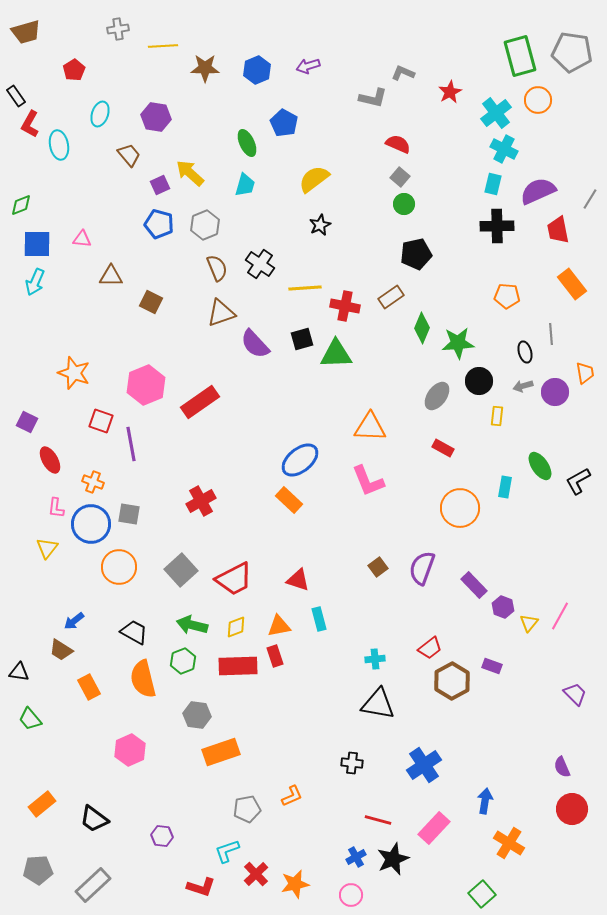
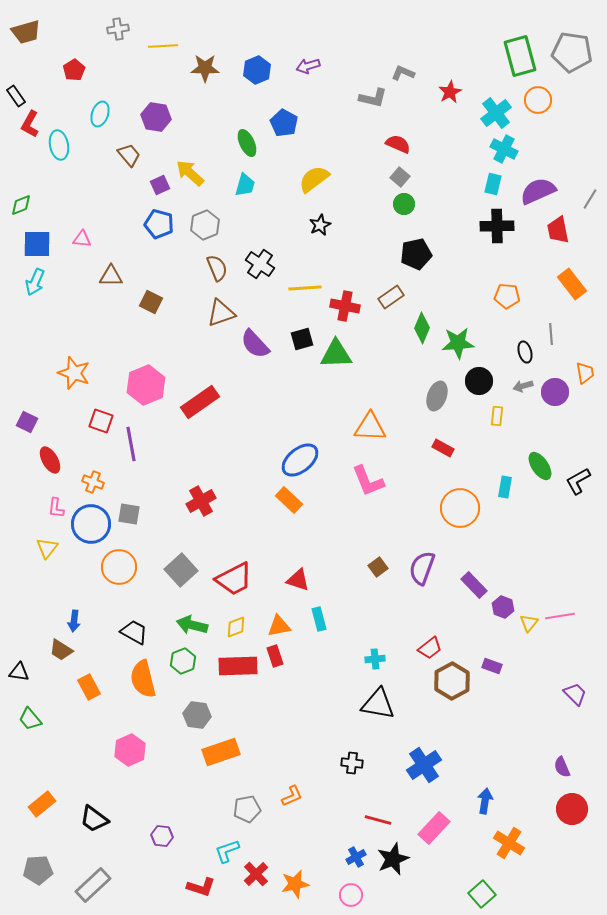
gray ellipse at (437, 396): rotated 16 degrees counterclockwise
pink line at (560, 616): rotated 52 degrees clockwise
blue arrow at (74, 621): rotated 45 degrees counterclockwise
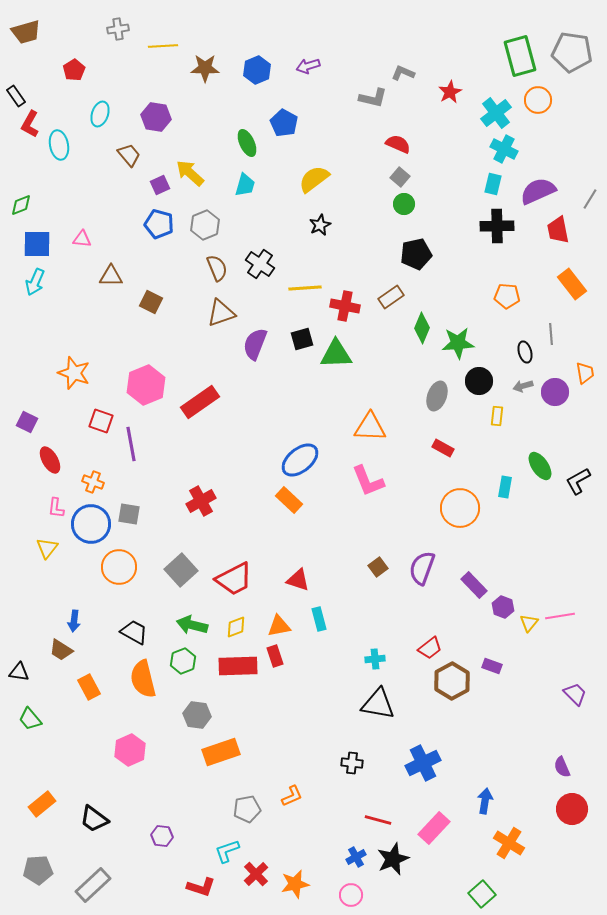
purple semicircle at (255, 344): rotated 64 degrees clockwise
blue cross at (424, 765): moved 1 px left, 2 px up; rotated 8 degrees clockwise
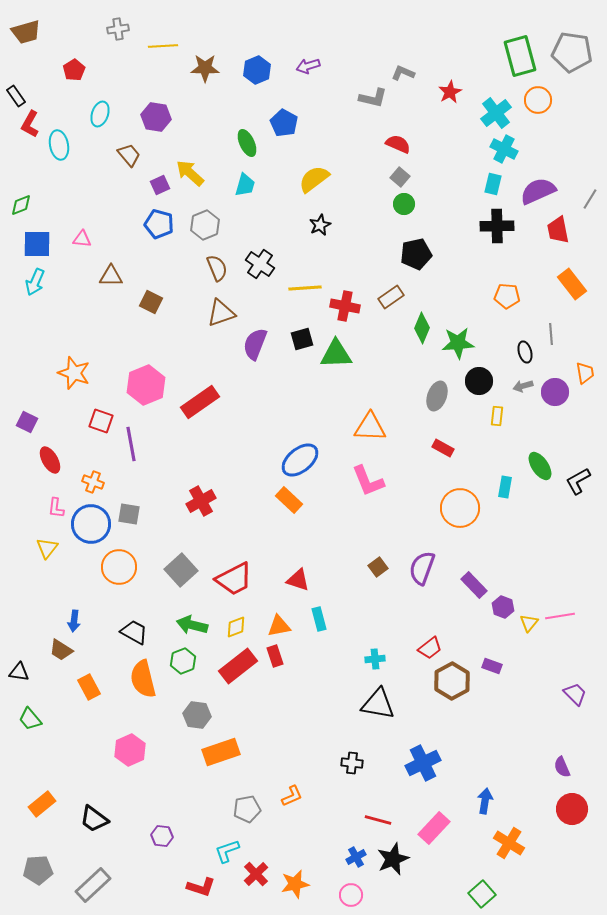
red rectangle at (238, 666): rotated 36 degrees counterclockwise
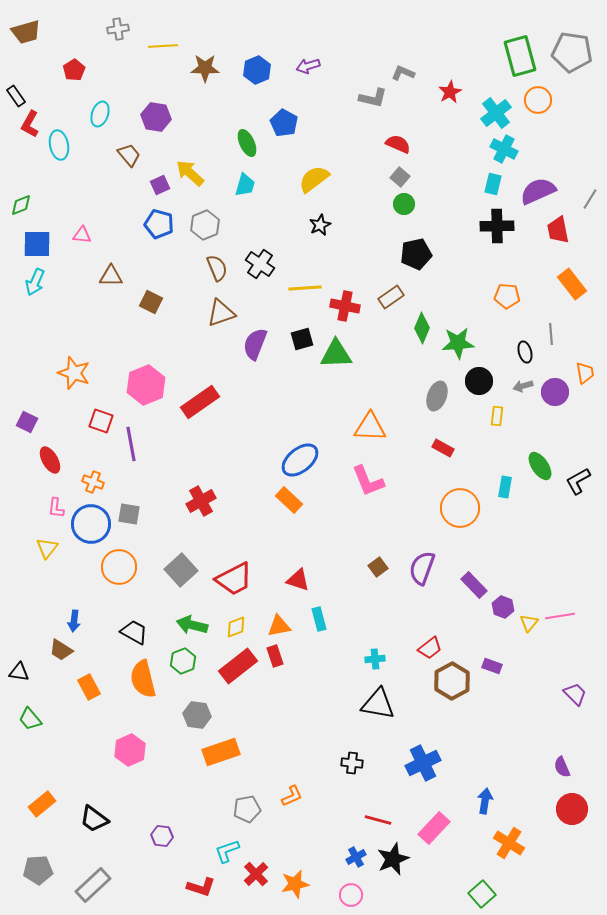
pink triangle at (82, 239): moved 4 px up
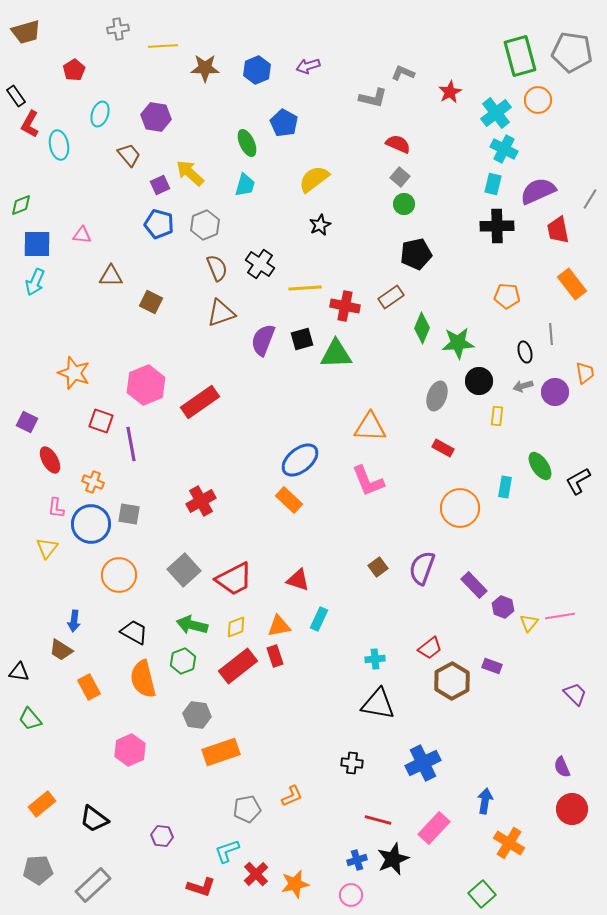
purple semicircle at (255, 344): moved 8 px right, 4 px up
orange circle at (119, 567): moved 8 px down
gray square at (181, 570): moved 3 px right
cyan rectangle at (319, 619): rotated 40 degrees clockwise
blue cross at (356, 857): moved 1 px right, 3 px down; rotated 12 degrees clockwise
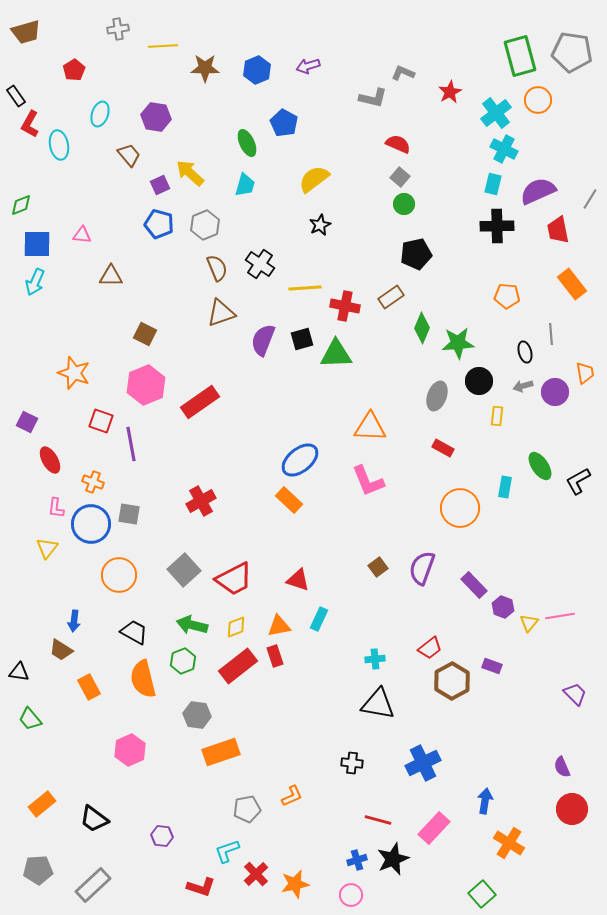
brown square at (151, 302): moved 6 px left, 32 px down
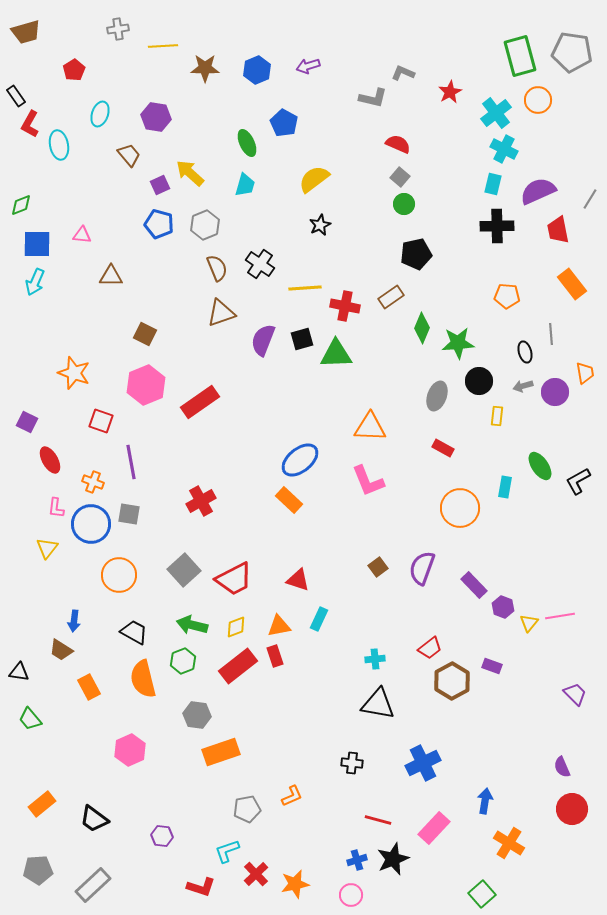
purple line at (131, 444): moved 18 px down
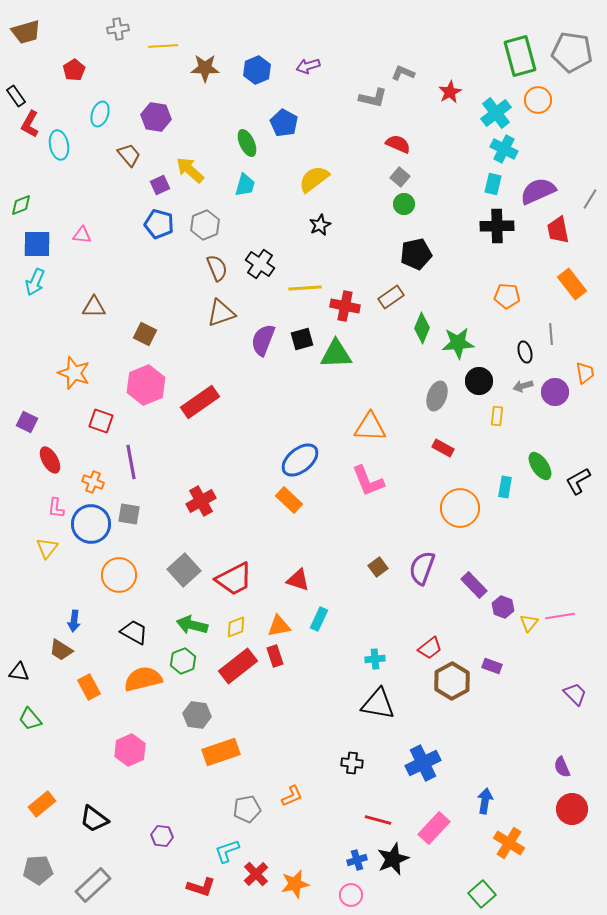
yellow arrow at (190, 173): moved 3 px up
brown triangle at (111, 276): moved 17 px left, 31 px down
orange semicircle at (143, 679): rotated 90 degrees clockwise
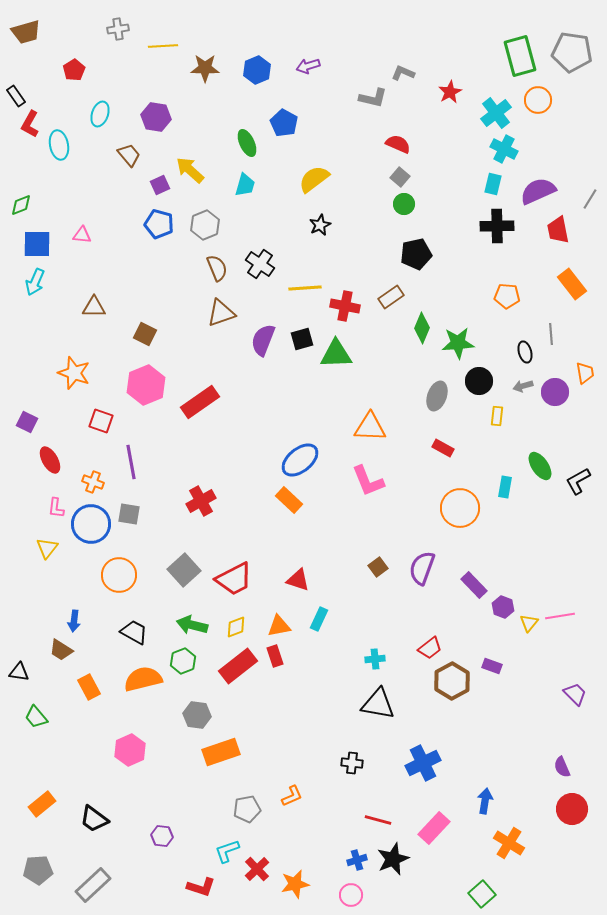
green trapezoid at (30, 719): moved 6 px right, 2 px up
red cross at (256, 874): moved 1 px right, 5 px up
